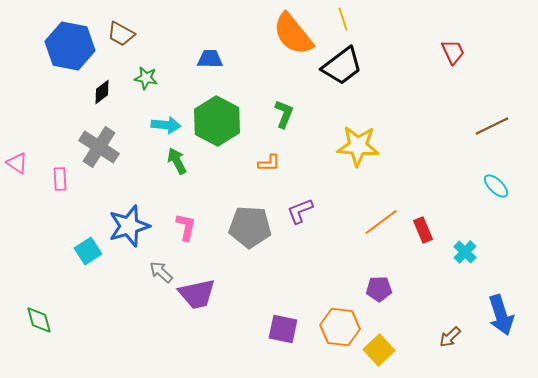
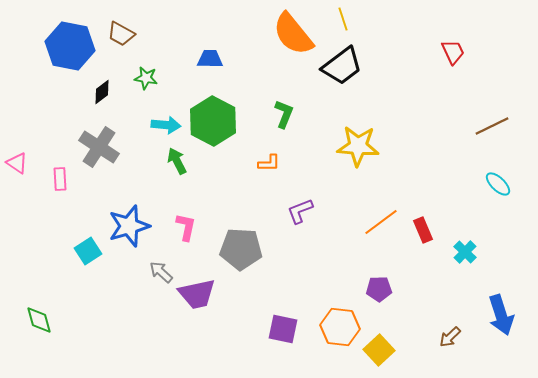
green hexagon: moved 4 px left
cyan ellipse: moved 2 px right, 2 px up
gray pentagon: moved 9 px left, 22 px down
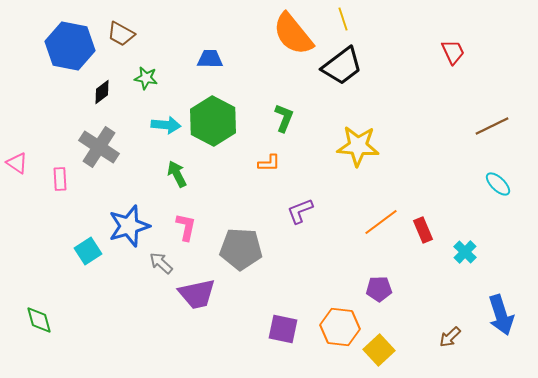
green L-shape: moved 4 px down
green arrow: moved 13 px down
gray arrow: moved 9 px up
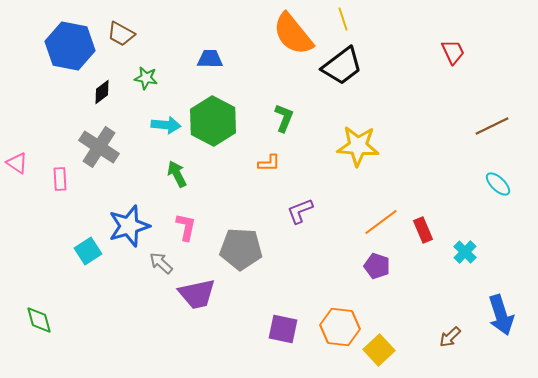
purple pentagon: moved 2 px left, 23 px up; rotated 20 degrees clockwise
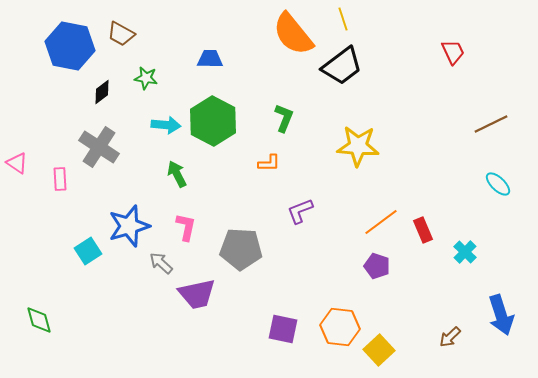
brown line: moved 1 px left, 2 px up
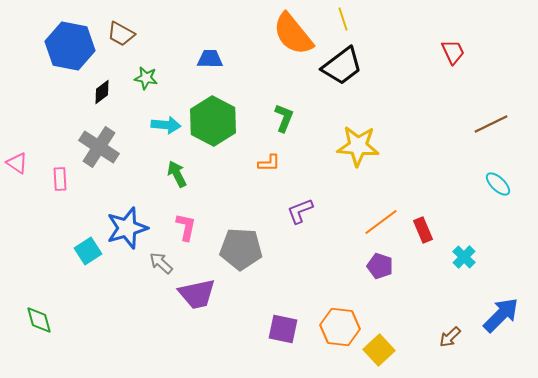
blue star: moved 2 px left, 2 px down
cyan cross: moved 1 px left, 5 px down
purple pentagon: moved 3 px right
blue arrow: rotated 117 degrees counterclockwise
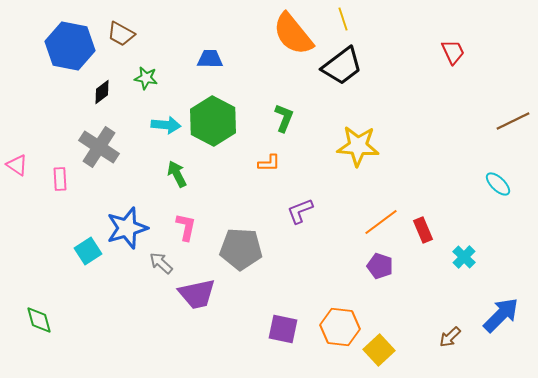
brown line: moved 22 px right, 3 px up
pink triangle: moved 2 px down
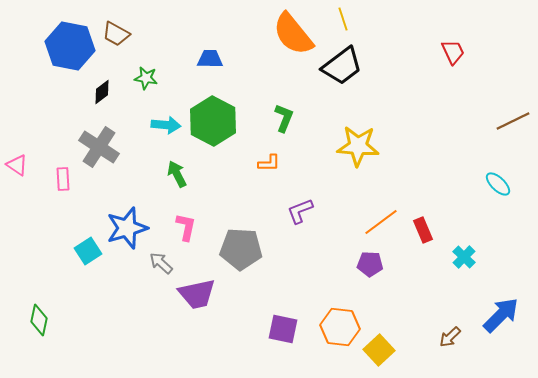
brown trapezoid: moved 5 px left
pink rectangle: moved 3 px right
purple pentagon: moved 10 px left, 2 px up; rotated 15 degrees counterclockwise
green diamond: rotated 28 degrees clockwise
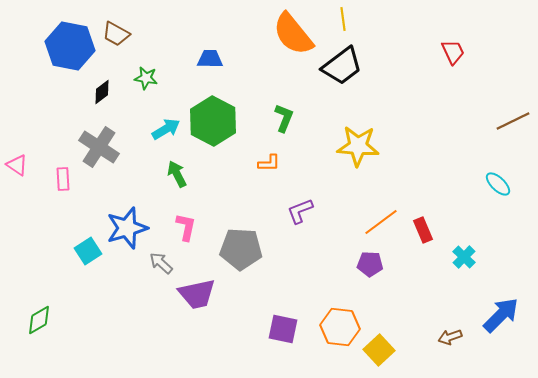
yellow line: rotated 10 degrees clockwise
cyan arrow: moved 4 px down; rotated 36 degrees counterclockwise
green diamond: rotated 48 degrees clockwise
brown arrow: rotated 25 degrees clockwise
